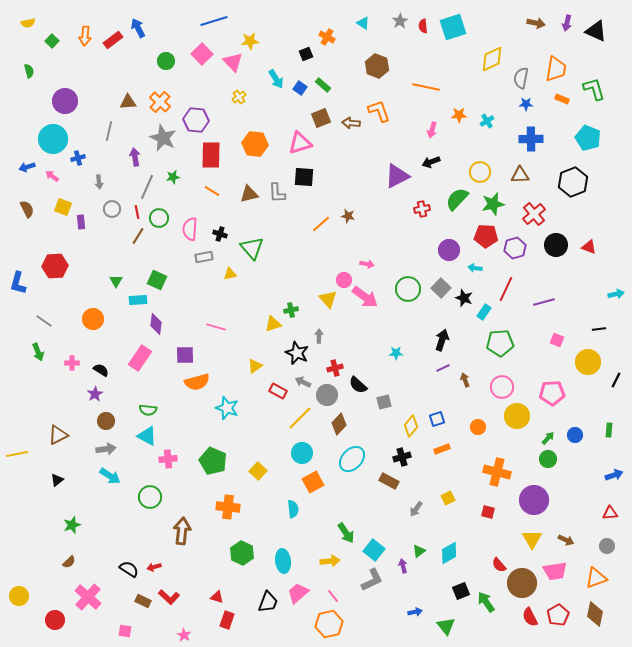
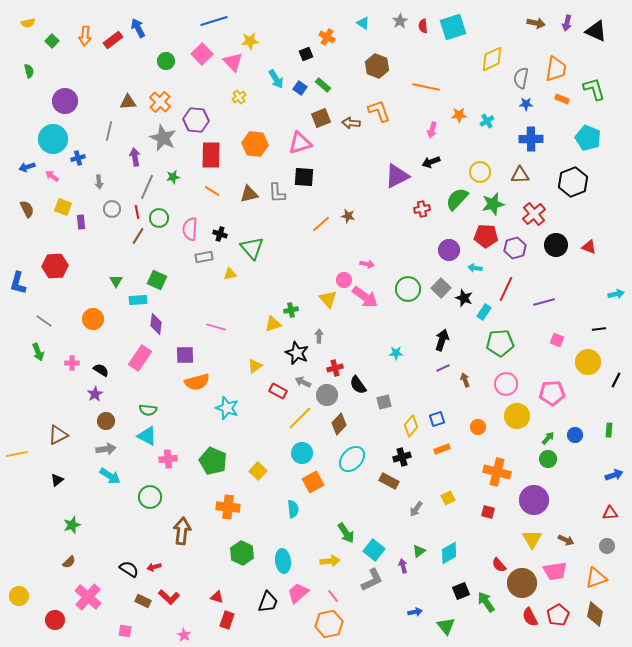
black semicircle at (358, 385): rotated 12 degrees clockwise
pink circle at (502, 387): moved 4 px right, 3 px up
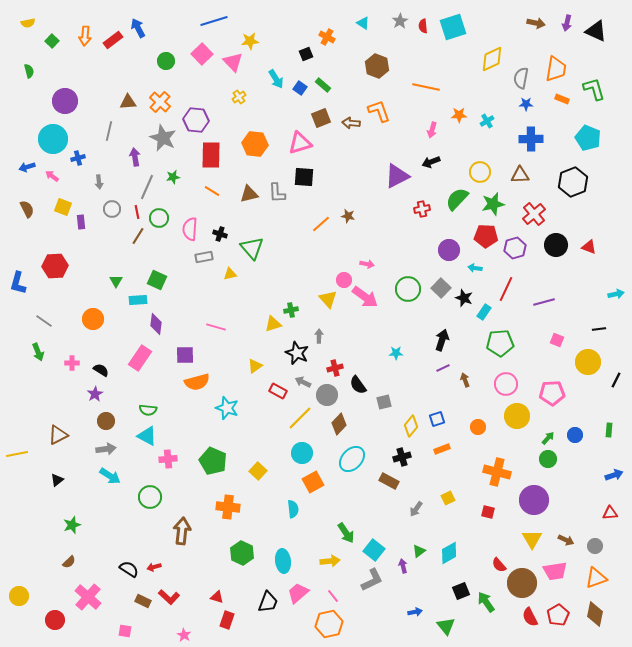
gray circle at (607, 546): moved 12 px left
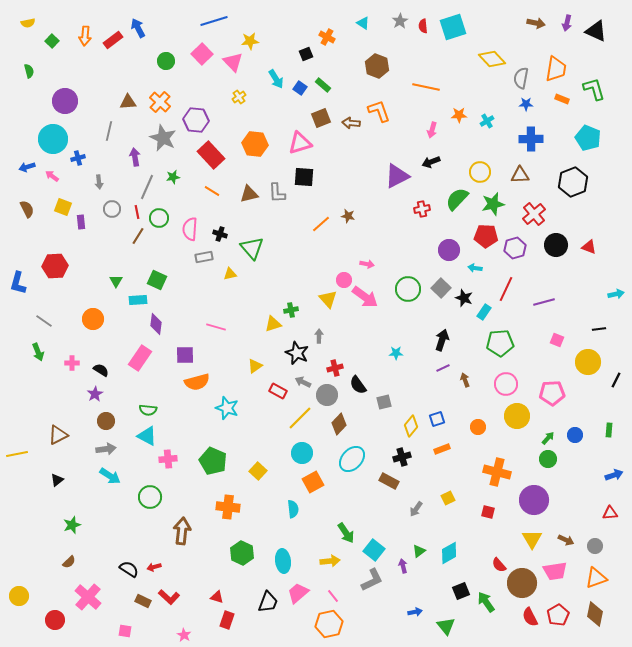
yellow diamond at (492, 59): rotated 72 degrees clockwise
red rectangle at (211, 155): rotated 44 degrees counterclockwise
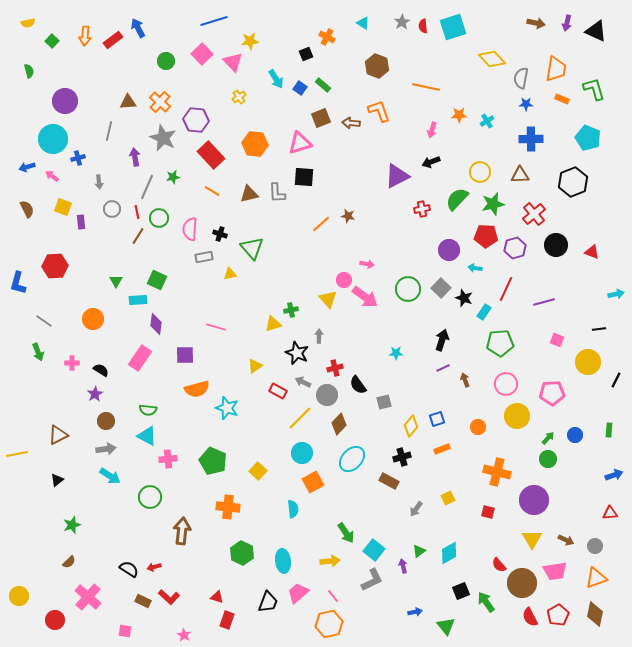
gray star at (400, 21): moved 2 px right, 1 px down
red triangle at (589, 247): moved 3 px right, 5 px down
orange semicircle at (197, 382): moved 7 px down
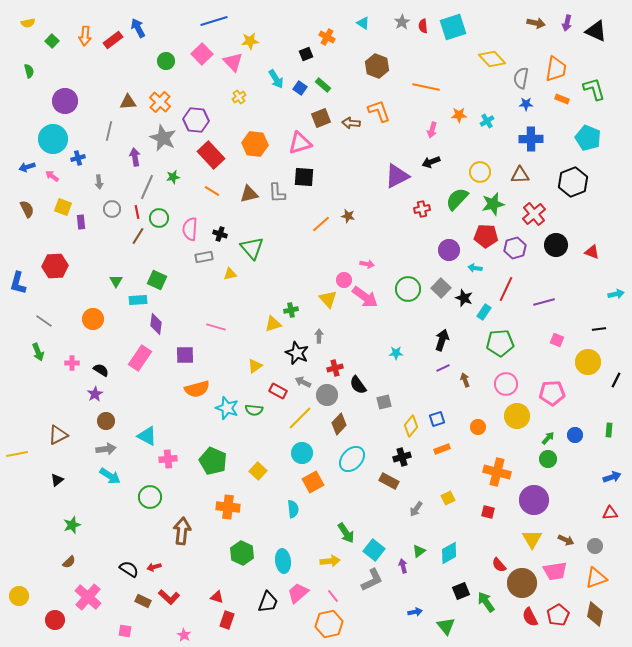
green semicircle at (148, 410): moved 106 px right
blue arrow at (614, 475): moved 2 px left, 2 px down
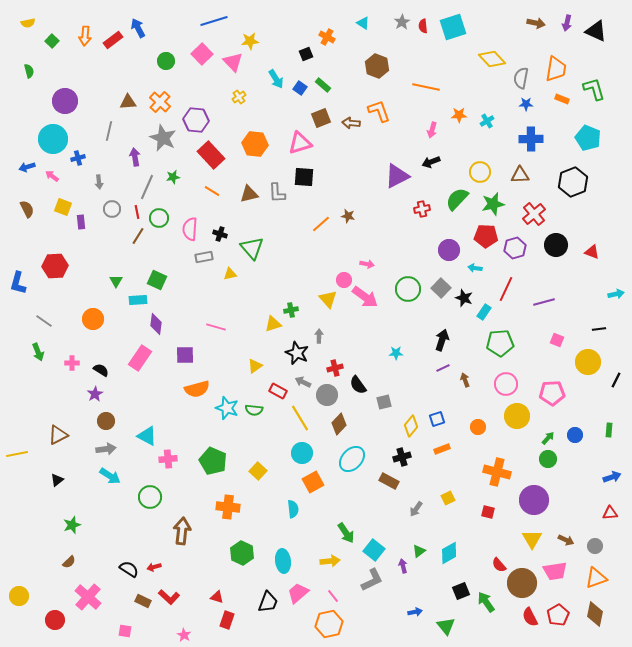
yellow line at (300, 418): rotated 76 degrees counterclockwise
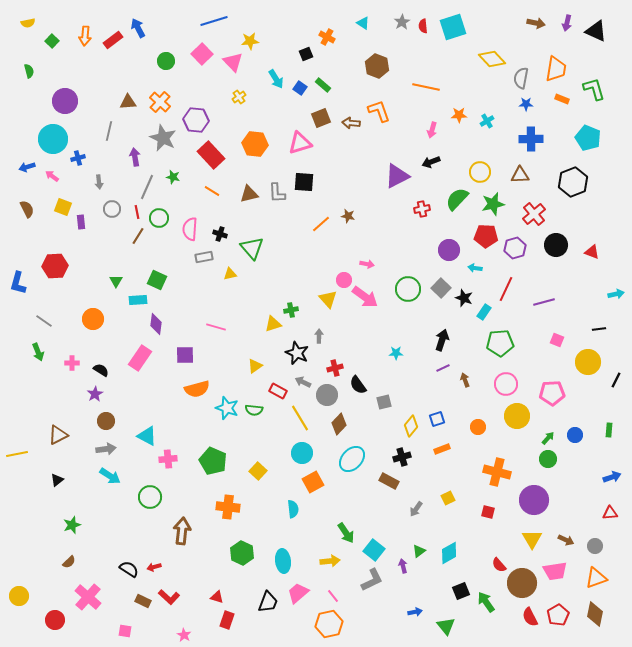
green star at (173, 177): rotated 24 degrees clockwise
black square at (304, 177): moved 5 px down
